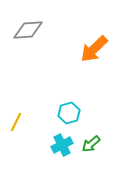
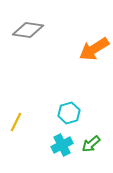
gray diamond: rotated 12 degrees clockwise
orange arrow: rotated 12 degrees clockwise
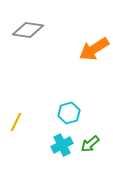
green arrow: moved 1 px left
